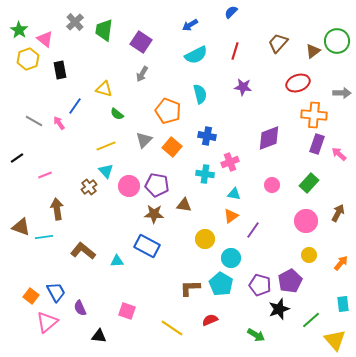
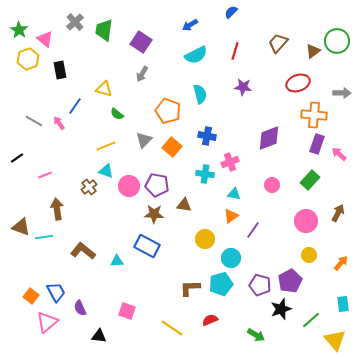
cyan triangle at (106, 171): rotated 28 degrees counterclockwise
green rectangle at (309, 183): moved 1 px right, 3 px up
cyan pentagon at (221, 284): rotated 25 degrees clockwise
black star at (279, 309): moved 2 px right
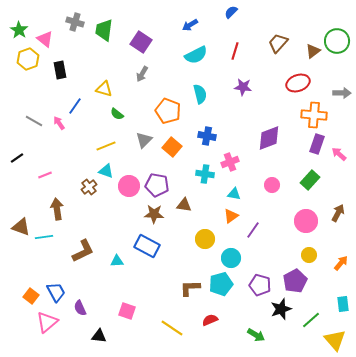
gray cross at (75, 22): rotated 30 degrees counterclockwise
brown L-shape at (83, 251): rotated 115 degrees clockwise
purple pentagon at (290, 281): moved 5 px right
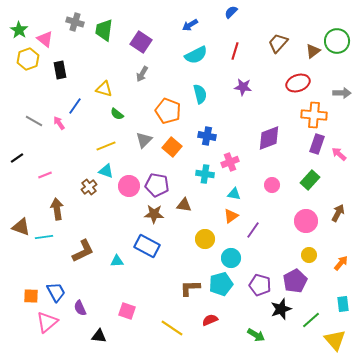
orange square at (31, 296): rotated 35 degrees counterclockwise
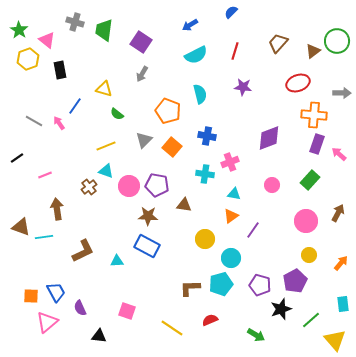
pink triangle at (45, 39): moved 2 px right, 1 px down
brown star at (154, 214): moved 6 px left, 2 px down
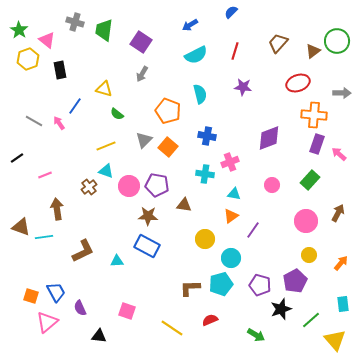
orange square at (172, 147): moved 4 px left
orange square at (31, 296): rotated 14 degrees clockwise
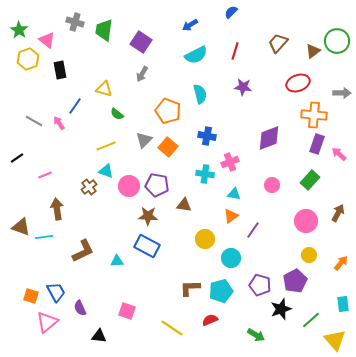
cyan pentagon at (221, 284): moved 7 px down
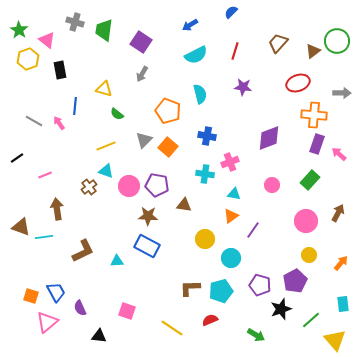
blue line at (75, 106): rotated 30 degrees counterclockwise
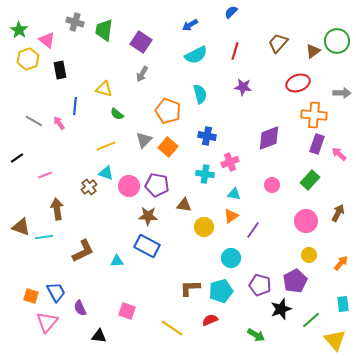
cyan triangle at (106, 171): moved 2 px down
yellow circle at (205, 239): moved 1 px left, 12 px up
pink triangle at (47, 322): rotated 10 degrees counterclockwise
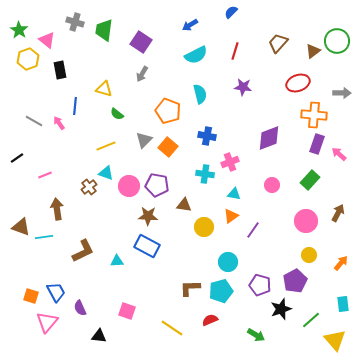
cyan circle at (231, 258): moved 3 px left, 4 px down
